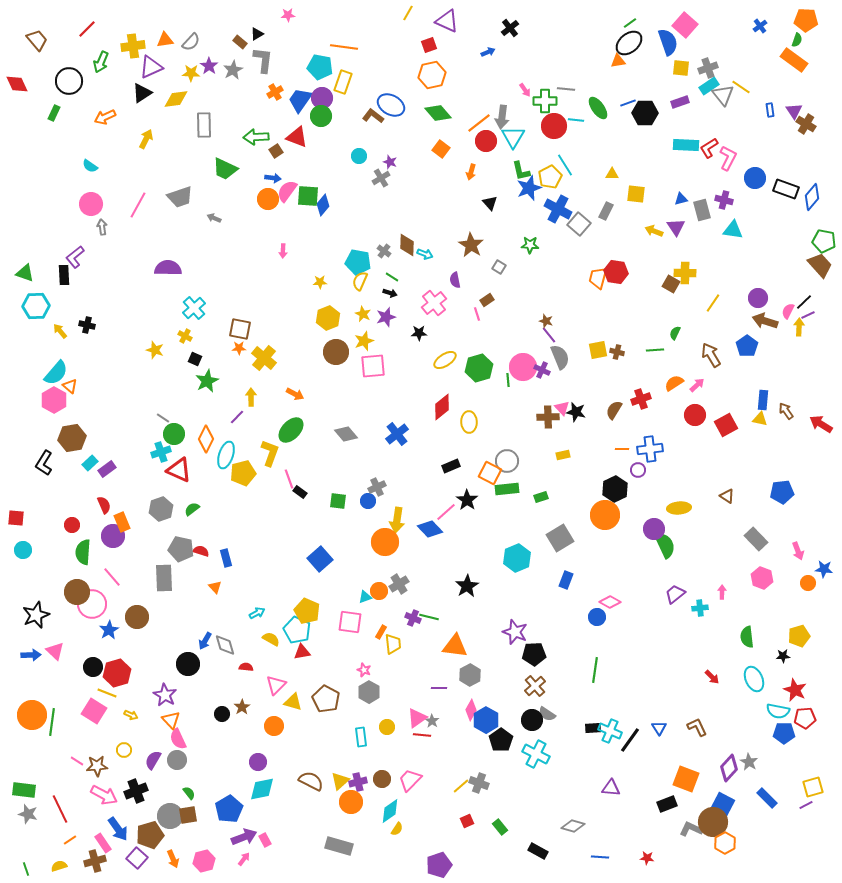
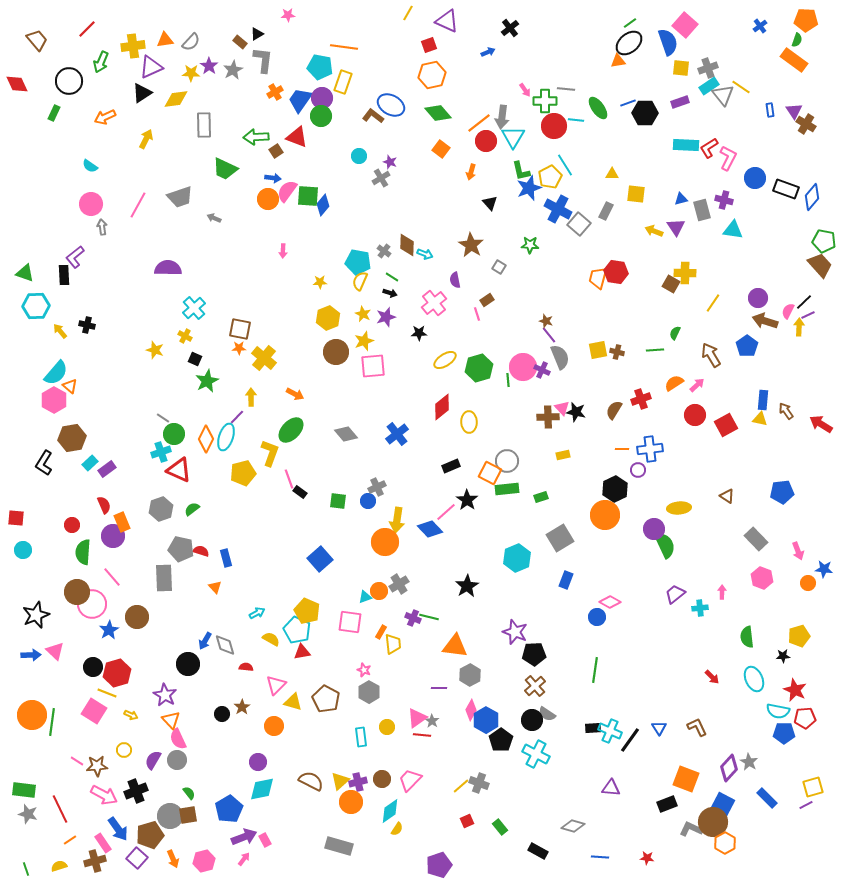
cyan ellipse at (226, 455): moved 18 px up
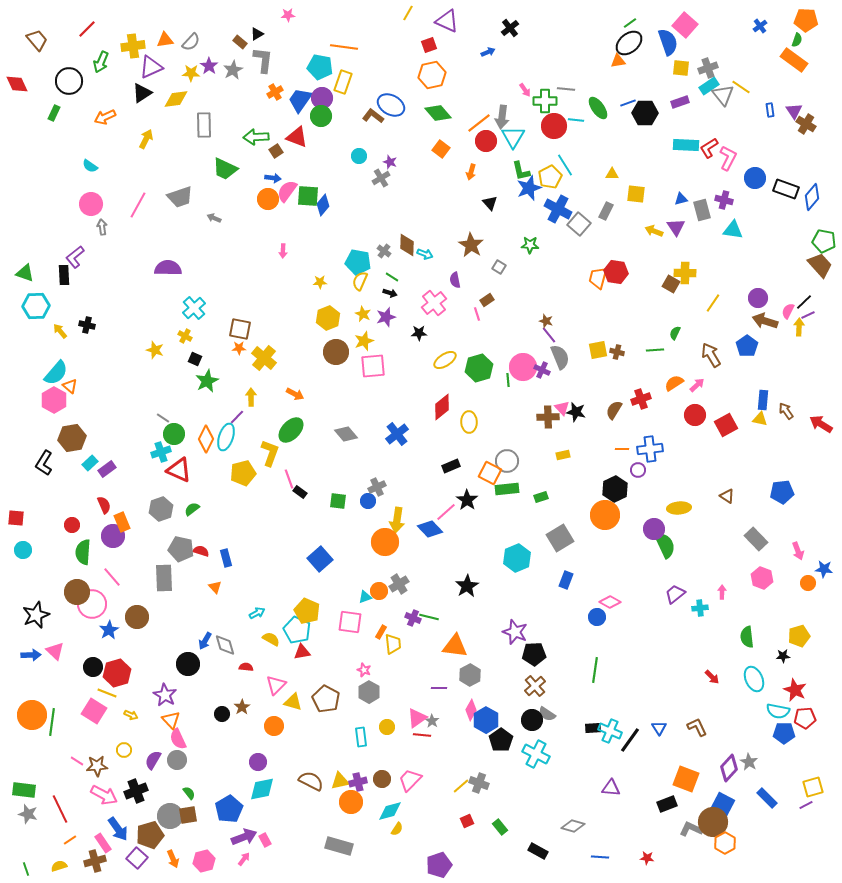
yellow triangle at (340, 781): rotated 30 degrees clockwise
cyan diamond at (390, 811): rotated 20 degrees clockwise
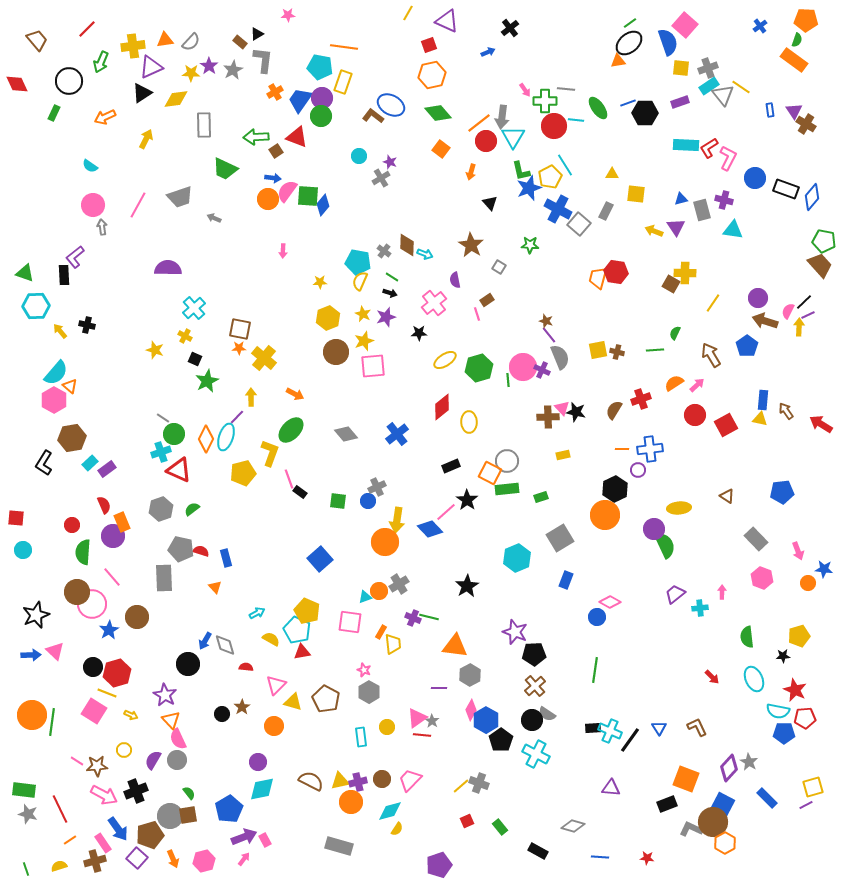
pink circle at (91, 204): moved 2 px right, 1 px down
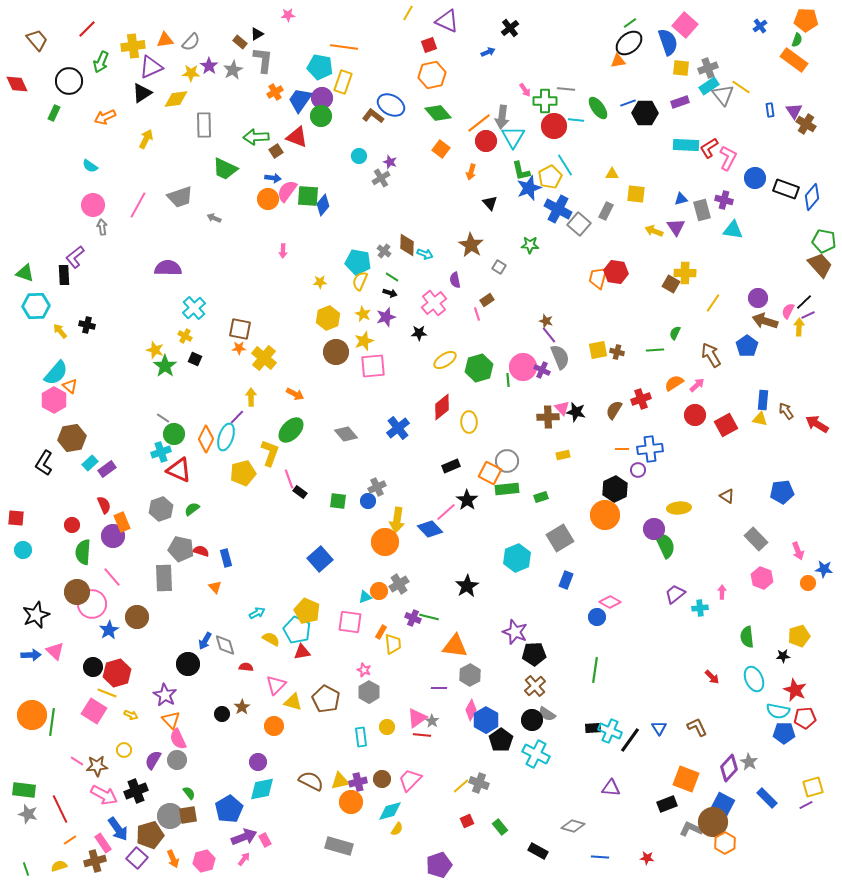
green star at (207, 381): moved 42 px left, 15 px up; rotated 10 degrees counterclockwise
red arrow at (821, 424): moved 4 px left
blue cross at (397, 434): moved 1 px right, 6 px up
